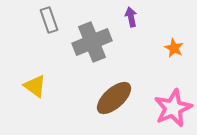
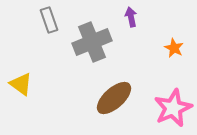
yellow triangle: moved 14 px left, 2 px up
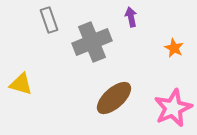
yellow triangle: rotated 20 degrees counterclockwise
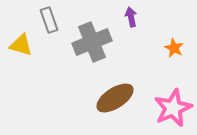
yellow triangle: moved 39 px up
brown ellipse: moved 1 px right; rotated 9 degrees clockwise
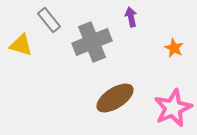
gray rectangle: rotated 20 degrees counterclockwise
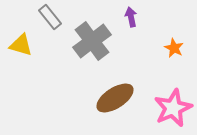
gray rectangle: moved 1 px right, 3 px up
gray cross: moved 1 px up; rotated 15 degrees counterclockwise
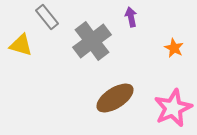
gray rectangle: moved 3 px left
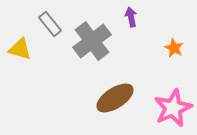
gray rectangle: moved 3 px right, 7 px down
yellow triangle: moved 1 px left, 4 px down
